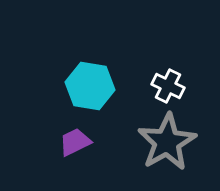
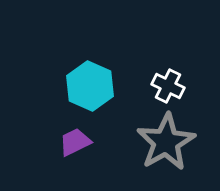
cyan hexagon: rotated 15 degrees clockwise
gray star: moved 1 px left
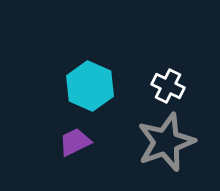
gray star: rotated 10 degrees clockwise
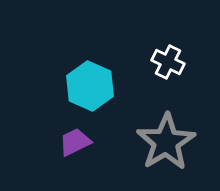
white cross: moved 24 px up
gray star: rotated 12 degrees counterclockwise
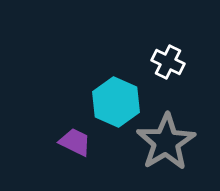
cyan hexagon: moved 26 px right, 16 px down
purple trapezoid: rotated 52 degrees clockwise
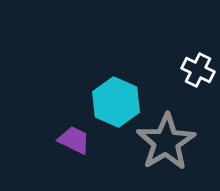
white cross: moved 30 px right, 8 px down
purple trapezoid: moved 1 px left, 2 px up
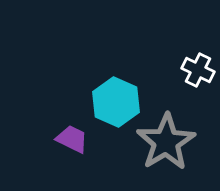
purple trapezoid: moved 2 px left, 1 px up
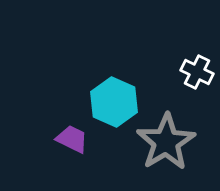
white cross: moved 1 px left, 2 px down
cyan hexagon: moved 2 px left
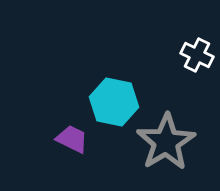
white cross: moved 17 px up
cyan hexagon: rotated 12 degrees counterclockwise
